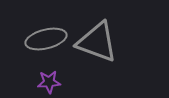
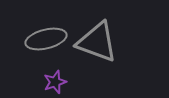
purple star: moved 6 px right; rotated 15 degrees counterclockwise
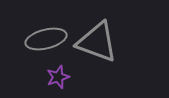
purple star: moved 3 px right, 5 px up
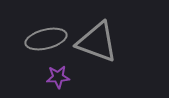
purple star: rotated 15 degrees clockwise
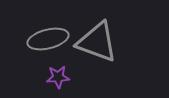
gray ellipse: moved 2 px right
